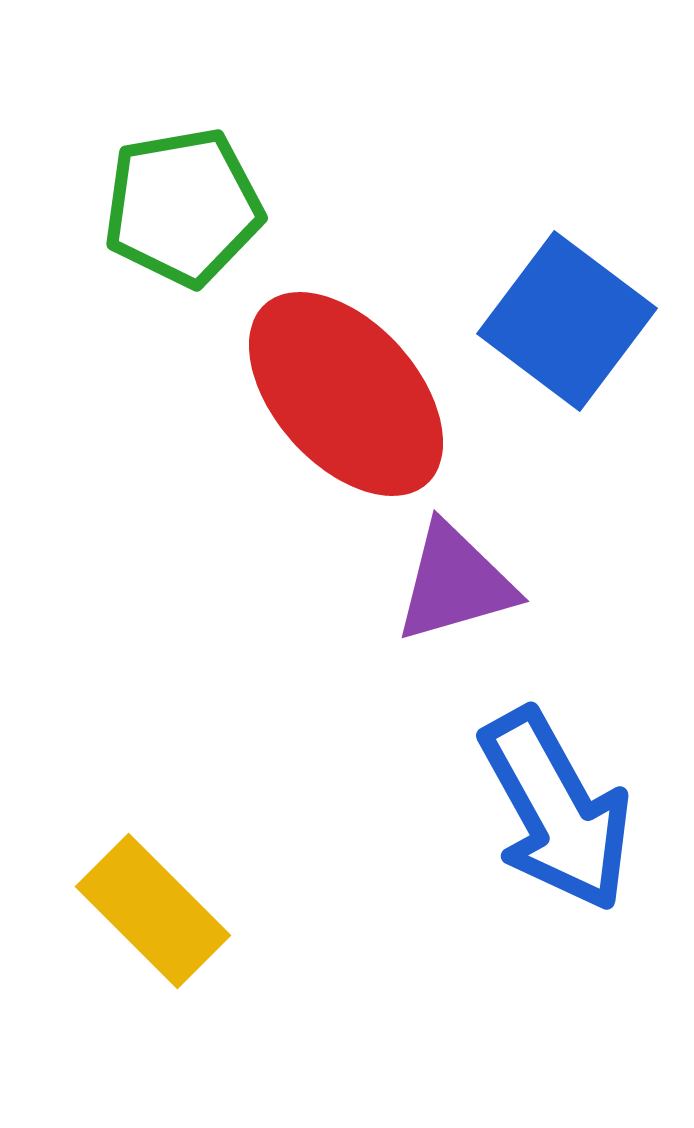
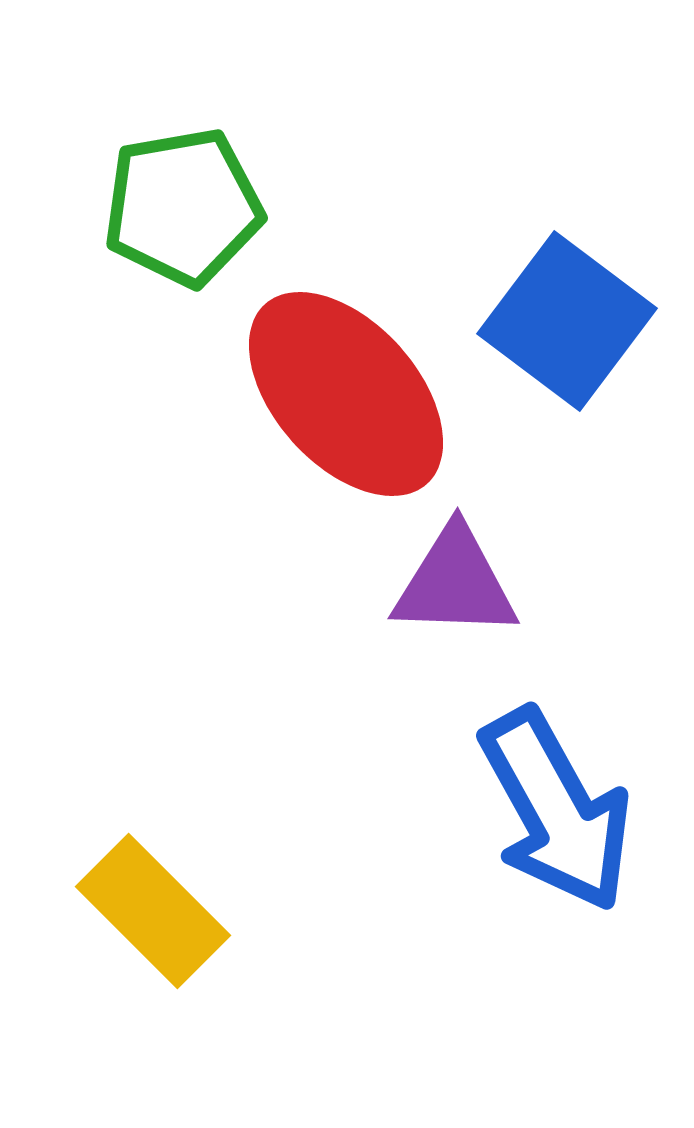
purple triangle: rotated 18 degrees clockwise
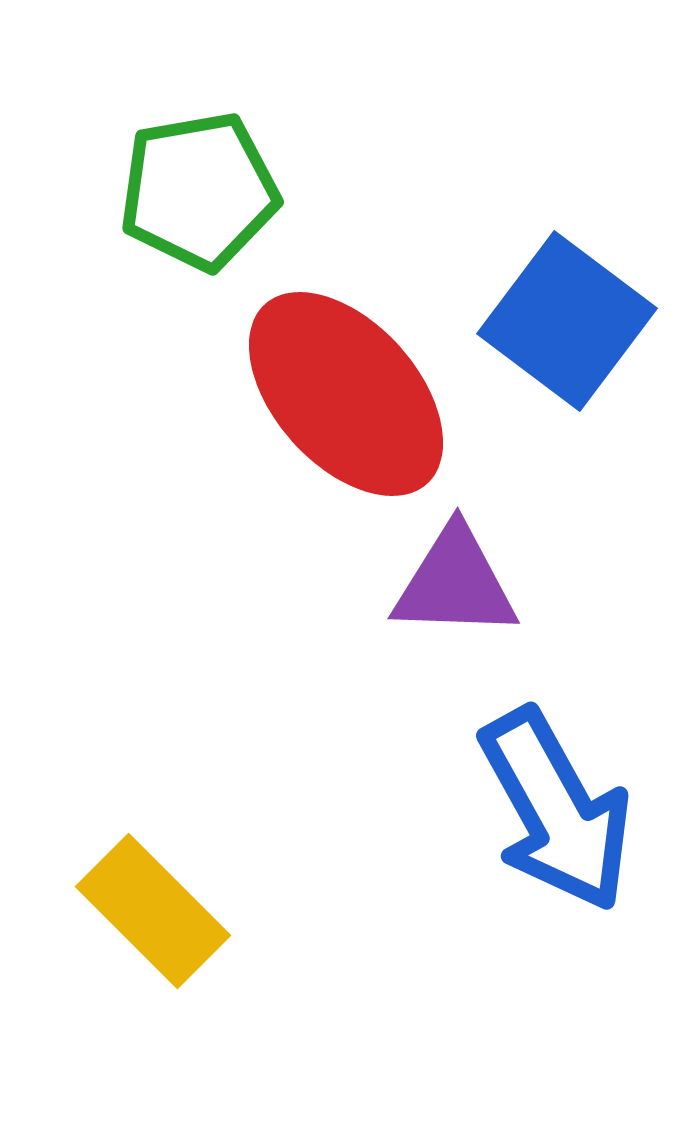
green pentagon: moved 16 px right, 16 px up
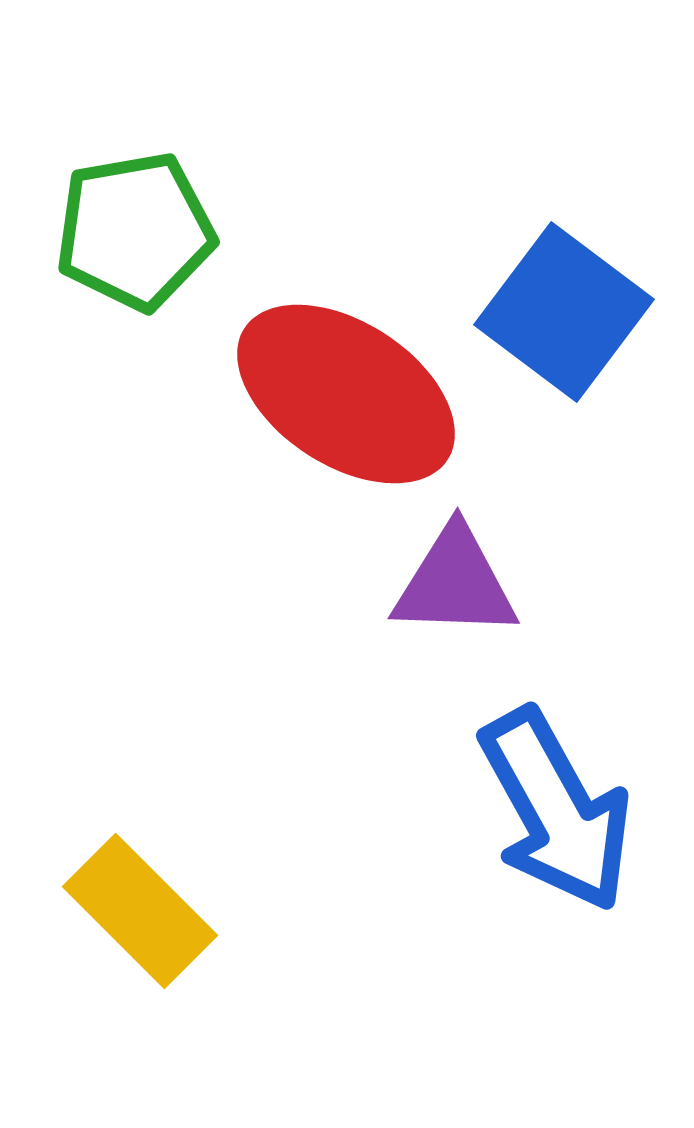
green pentagon: moved 64 px left, 40 px down
blue square: moved 3 px left, 9 px up
red ellipse: rotated 15 degrees counterclockwise
yellow rectangle: moved 13 px left
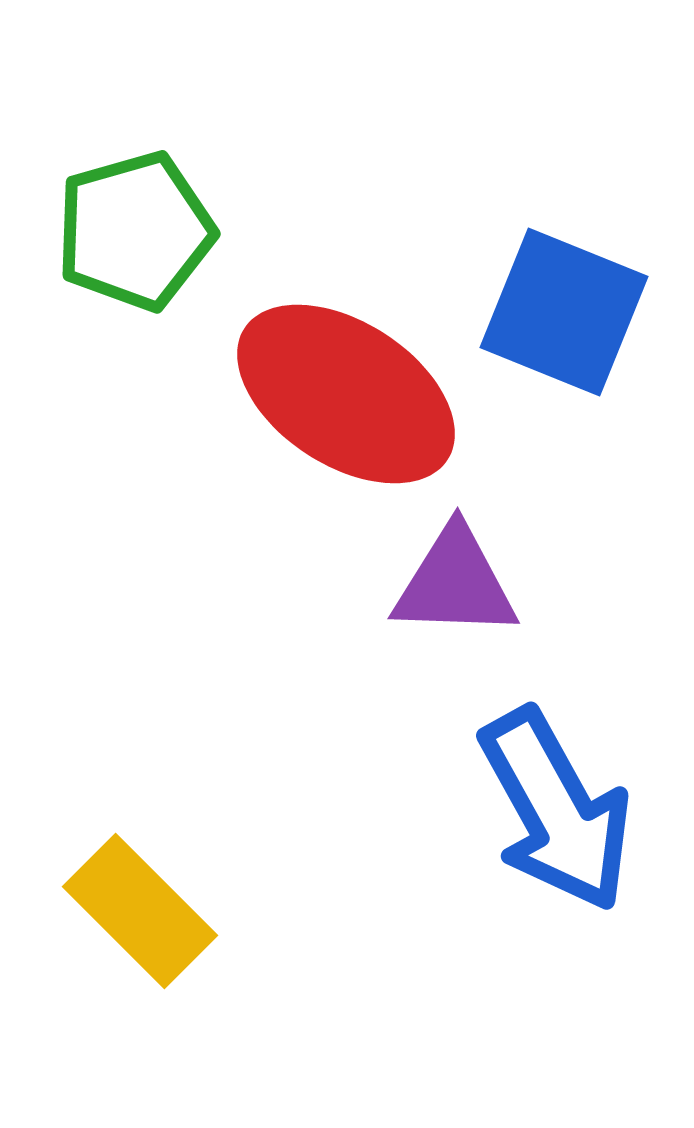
green pentagon: rotated 6 degrees counterclockwise
blue square: rotated 15 degrees counterclockwise
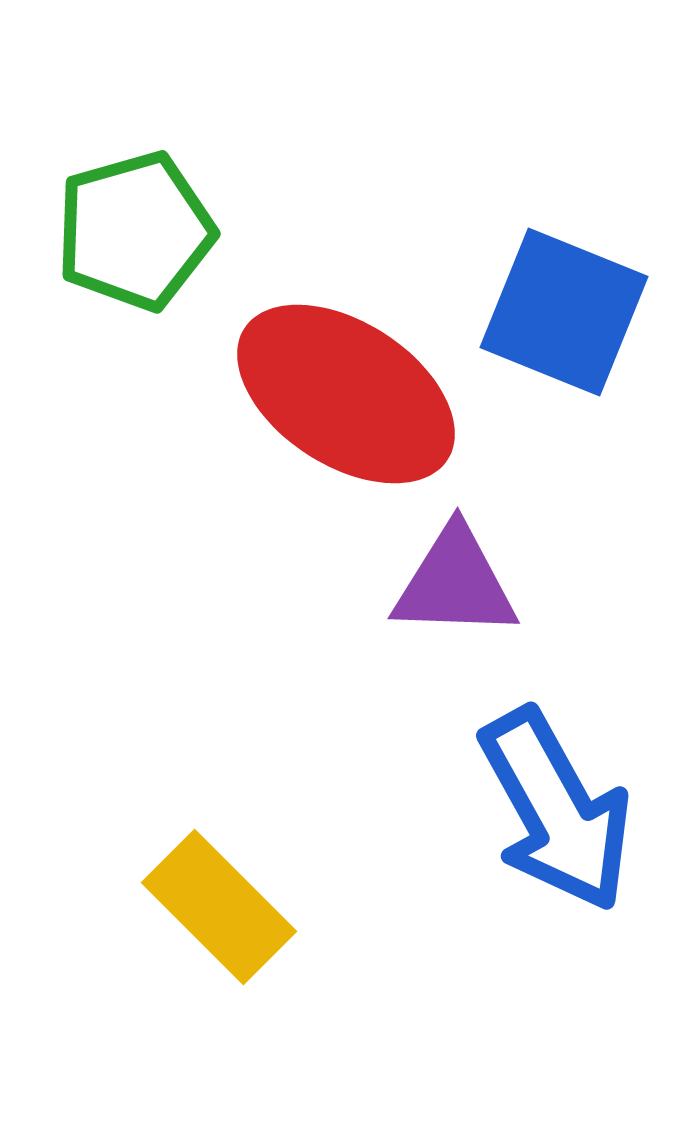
yellow rectangle: moved 79 px right, 4 px up
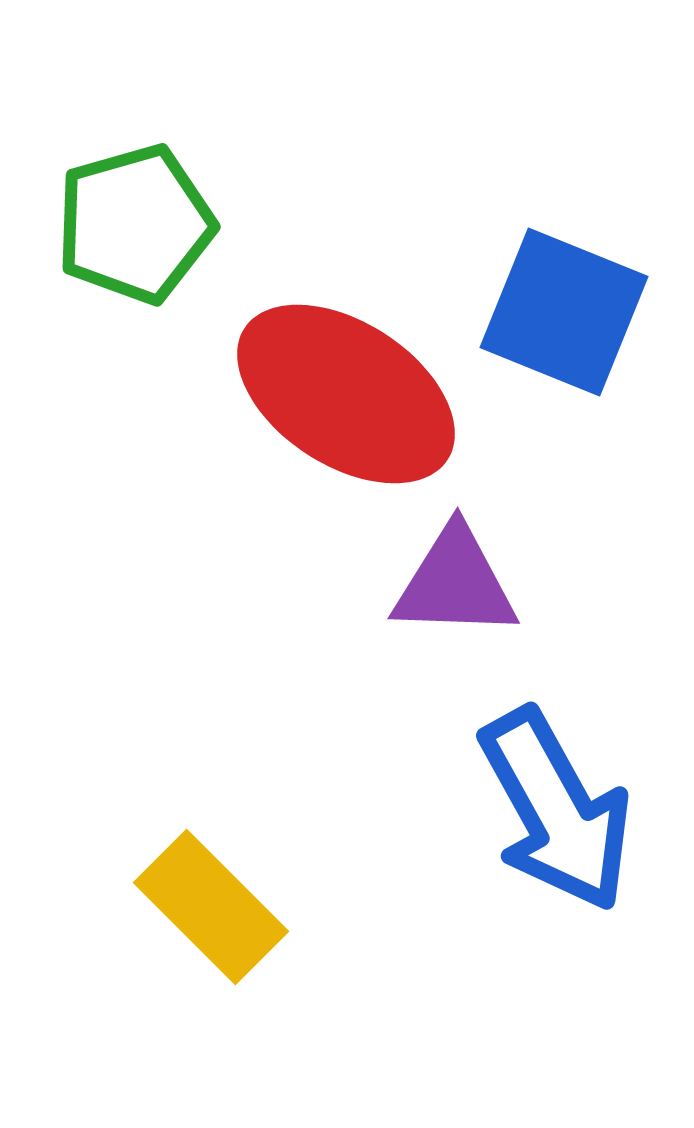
green pentagon: moved 7 px up
yellow rectangle: moved 8 px left
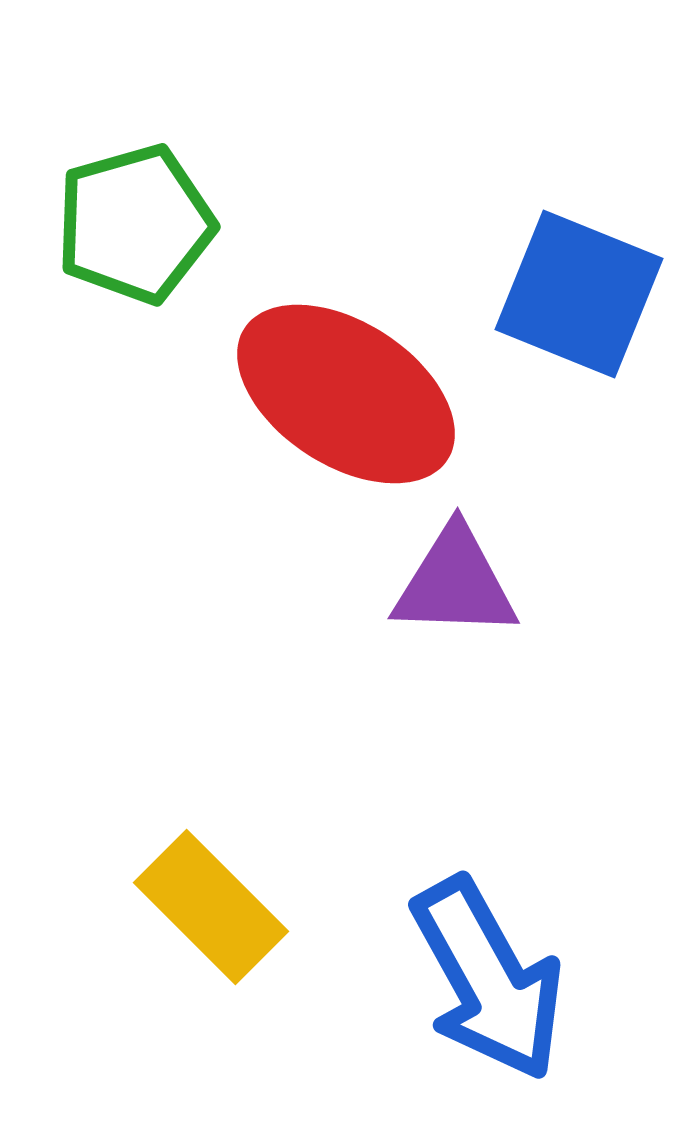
blue square: moved 15 px right, 18 px up
blue arrow: moved 68 px left, 169 px down
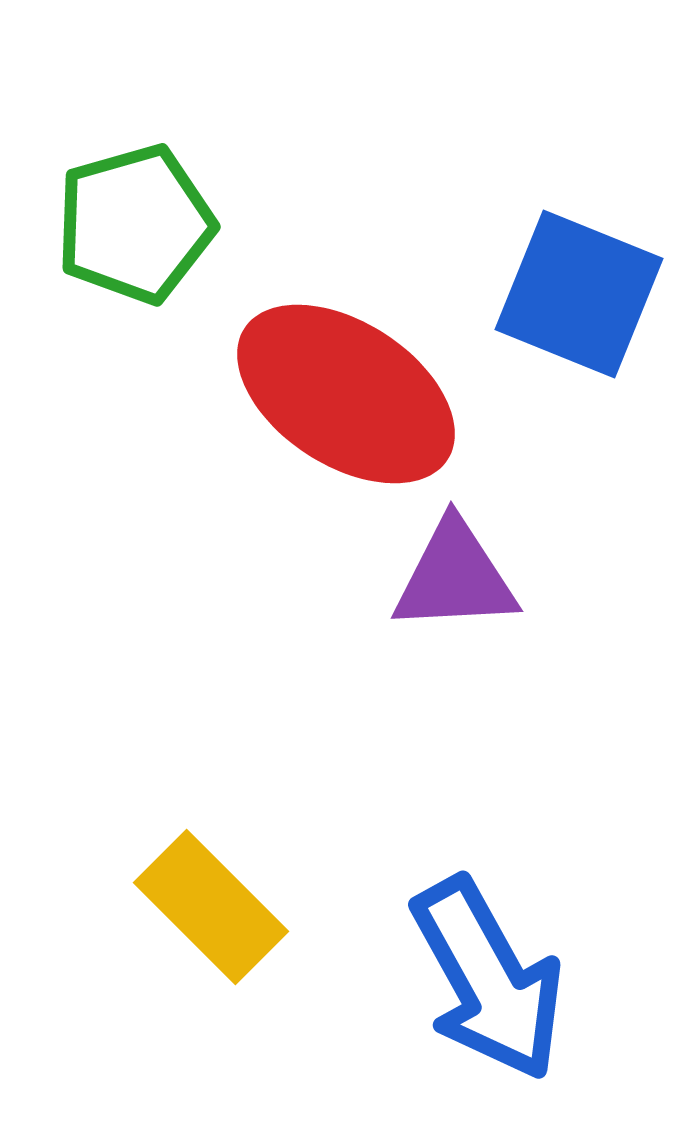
purple triangle: moved 6 px up; rotated 5 degrees counterclockwise
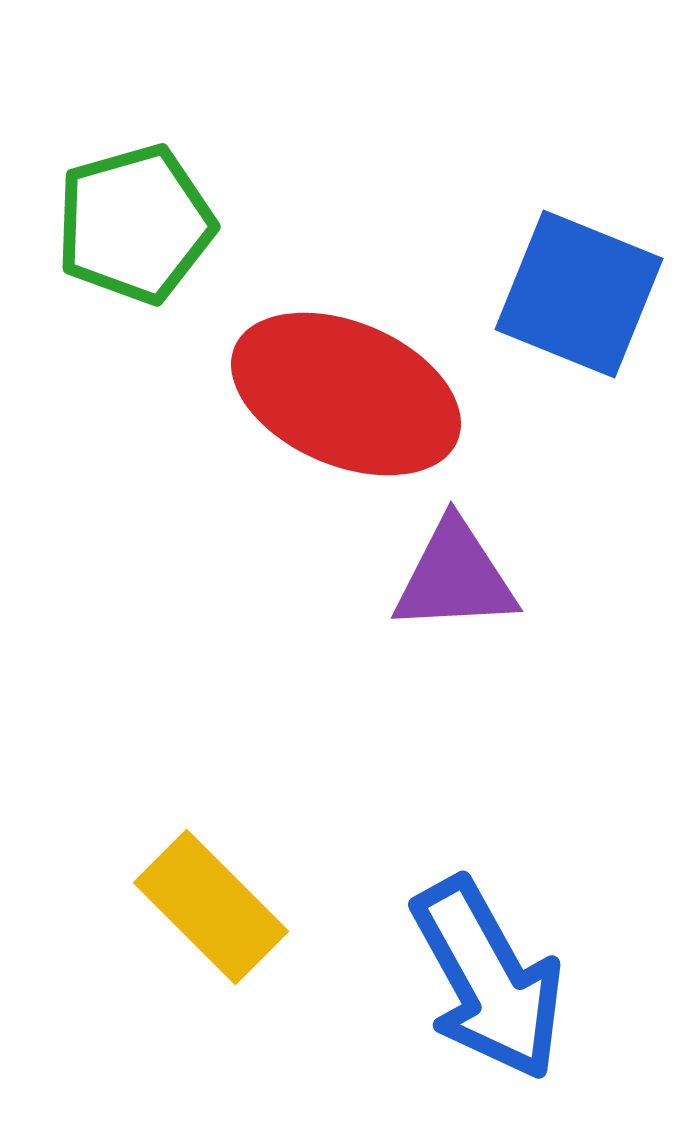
red ellipse: rotated 10 degrees counterclockwise
